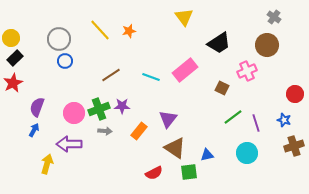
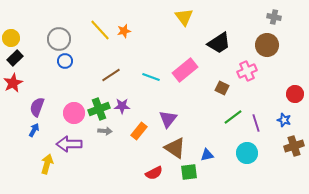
gray cross: rotated 24 degrees counterclockwise
orange star: moved 5 px left
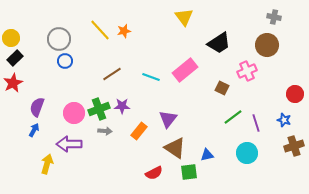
brown line: moved 1 px right, 1 px up
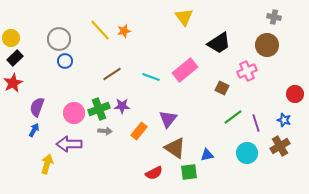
brown cross: moved 14 px left; rotated 12 degrees counterclockwise
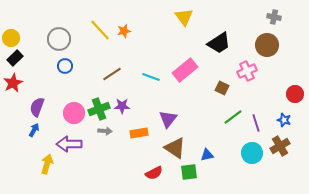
blue circle: moved 5 px down
orange rectangle: moved 2 px down; rotated 42 degrees clockwise
cyan circle: moved 5 px right
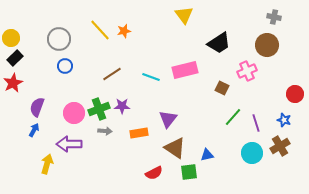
yellow triangle: moved 2 px up
pink rectangle: rotated 25 degrees clockwise
green line: rotated 12 degrees counterclockwise
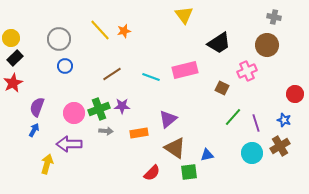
purple triangle: rotated 12 degrees clockwise
gray arrow: moved 1 px right
red semicircle: moved 2 px left; rotated 18 degrees counterclockwise
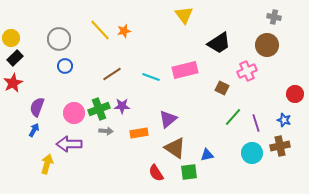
brown cross: rotated 18 degrees clockwise
red semicircle: moved 4 px right; rotated 102 degrees clockwise
